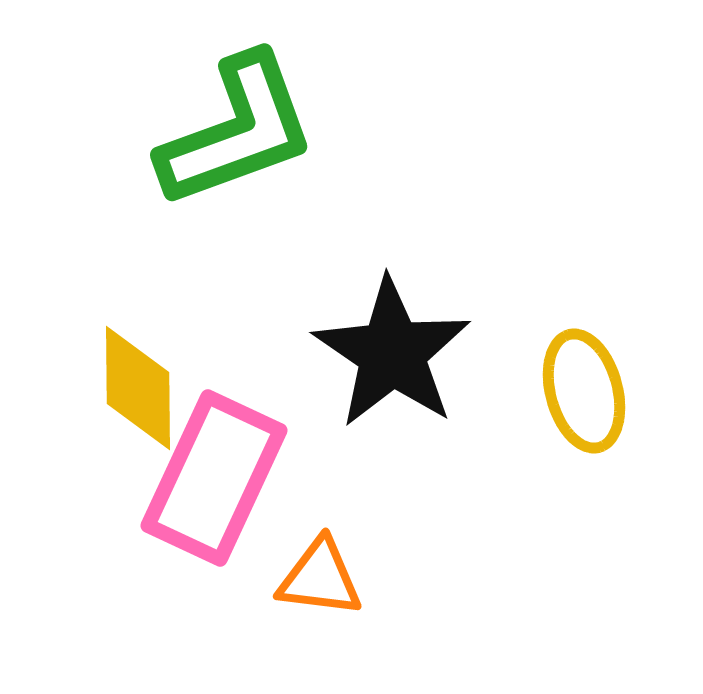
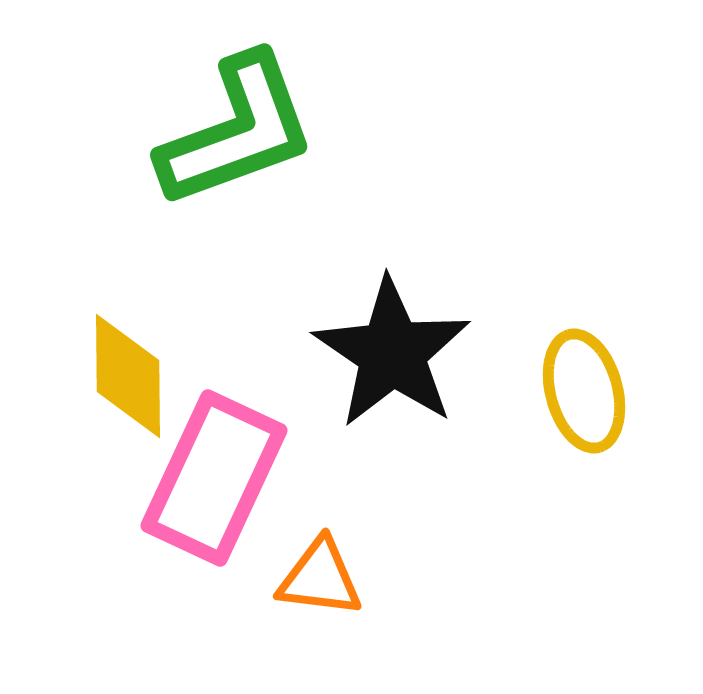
yellow diamond: moved 10 px left, 12 px up
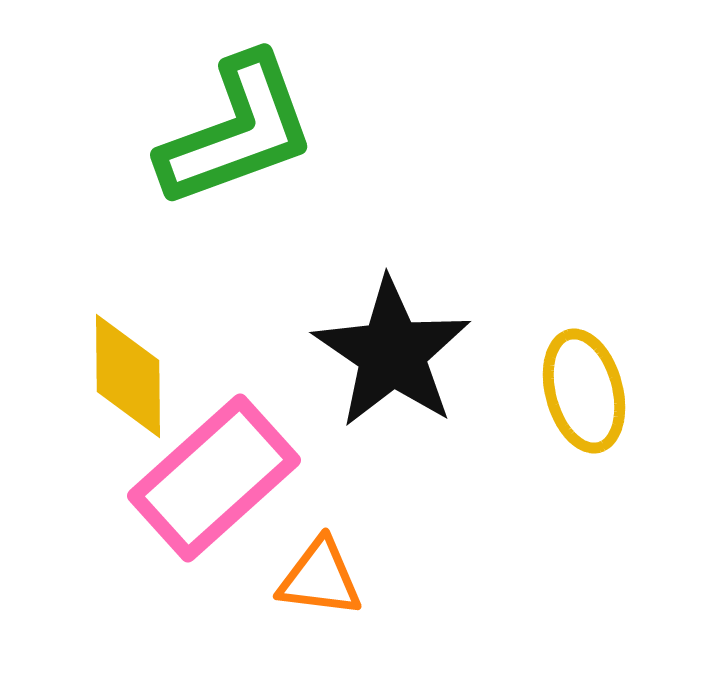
pink rectangle: rotated 23 degrees clockwise
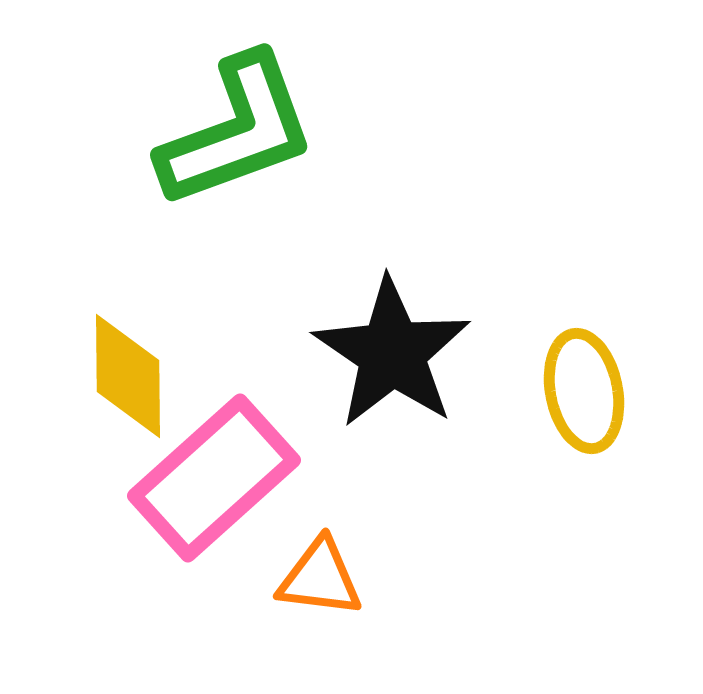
yellow ellipse: rotated 4 degrees clockwise
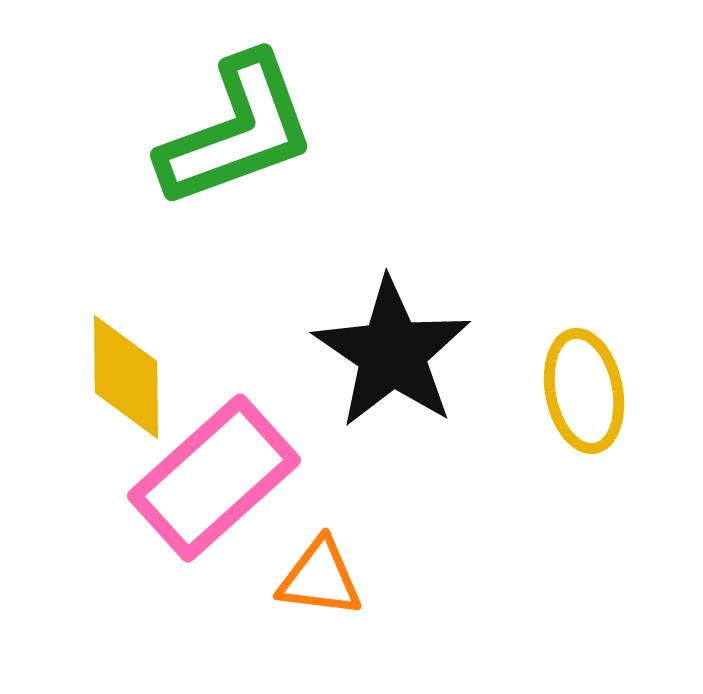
yellow diamond: moved 2 px left, 1 px down
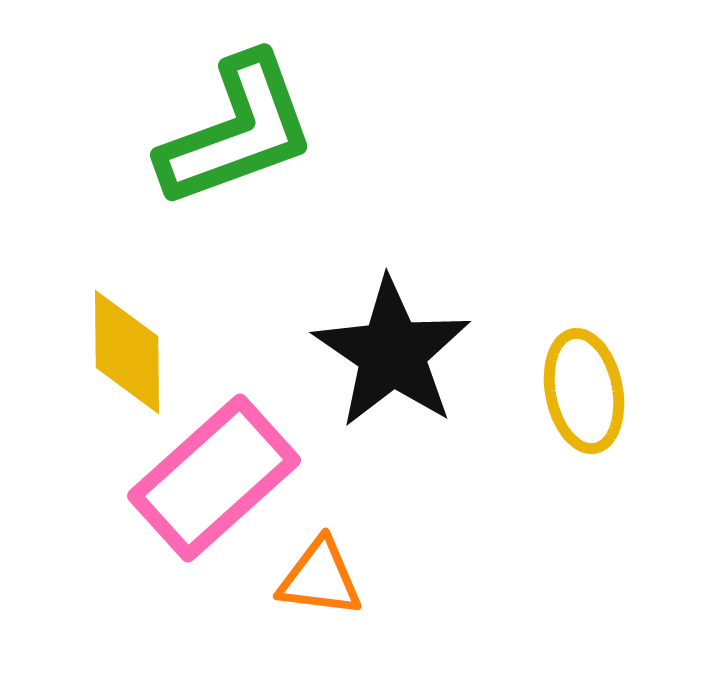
yellow diamond: moved 1 px right, 25 px up
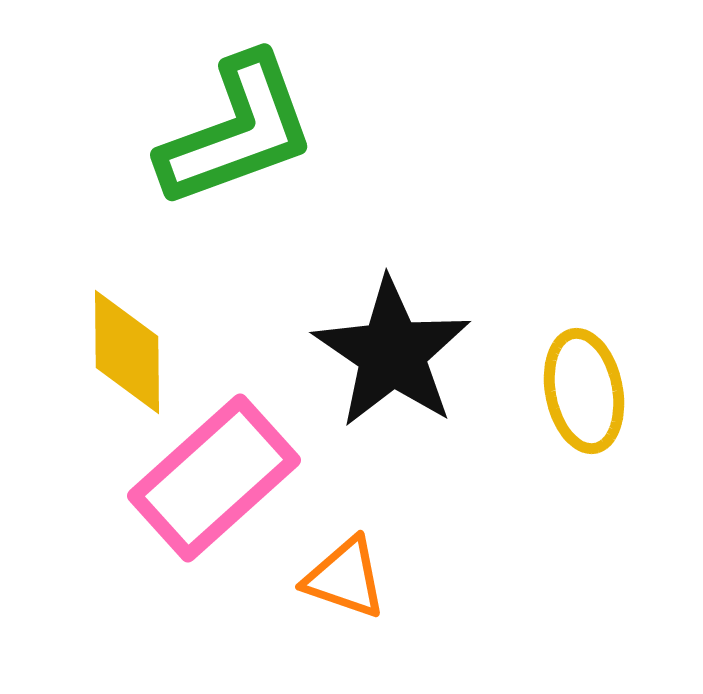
orange triangle: moved 25 px right; rotated 12 degrees clockwise
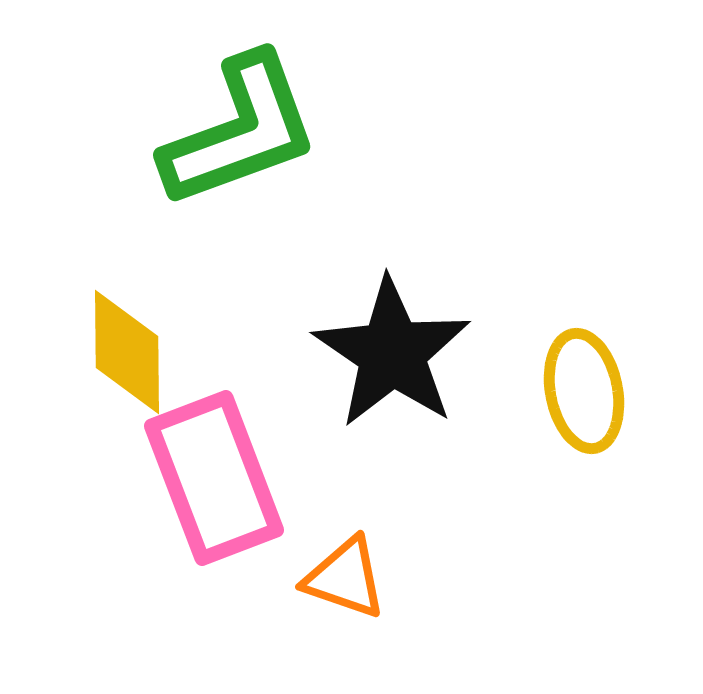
green L-shape: moved 3 px right
pink rectangle: rotated 69 degrees counterclockwise
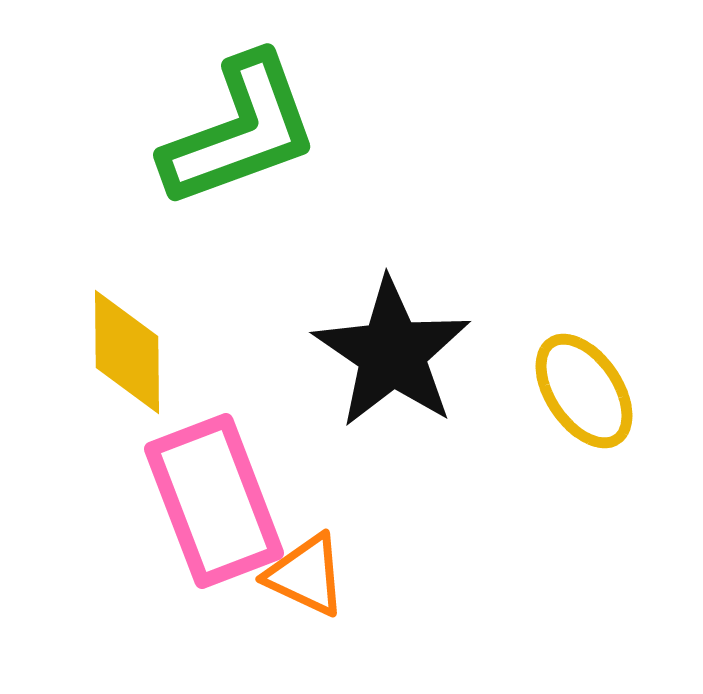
yellow ellipse: rotated 23 degrees counterclockwise
pink rectangle: moved 23 px down
orange triangle: moved 39 px left, 3 px up; rotated 6 degrees clockwise
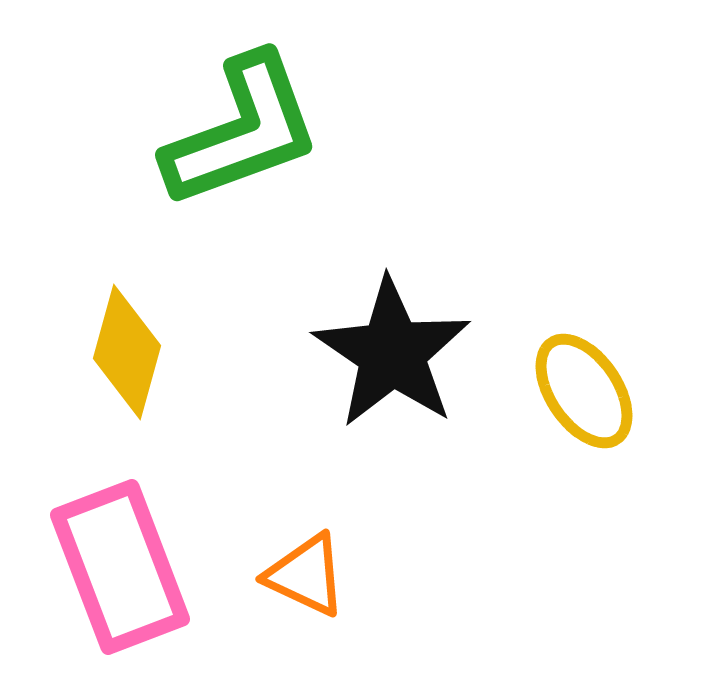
green L-shape: moved 2 px right
yellow diamond: rotated 16 degrees clockwise
pink rectangle: moved 94 px left, 66 px down
